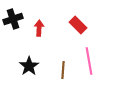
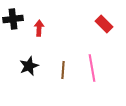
black cross: rotated 12 degrees clockwise
red rectangle: moved 26 px right, 1 px up
pink line: moved 3 px right, 7 px down
black star: rotated 12 degrees clockwise
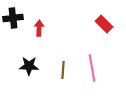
black cross: moved 1 px up
black star: rotated 24 degrees clockwise
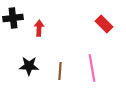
brown line: moved 3 px left, 1 px down
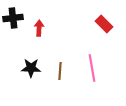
black star: moved 2 px right, 2 px down
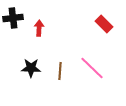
pink line: rotated 36 degrees counterclockwise
